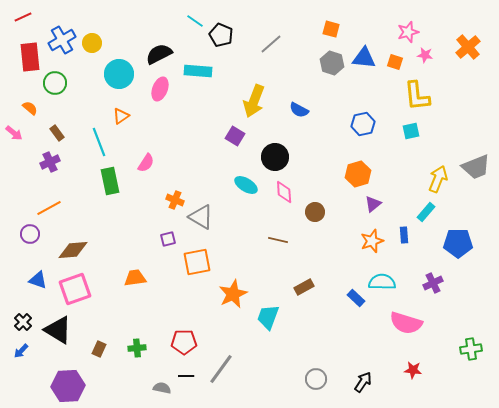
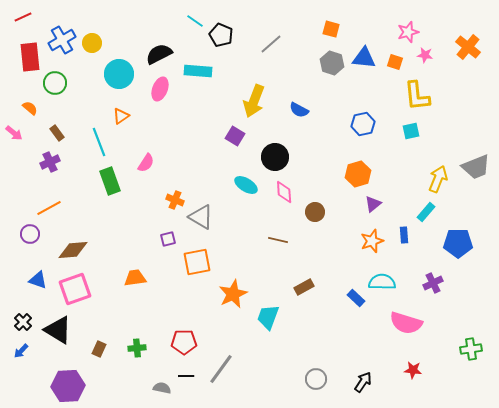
orange cross at (468, 47): rotated 10 degrees counterclockwise
green rectangle at (110, 181): rotated 8 degrees counterclockwise
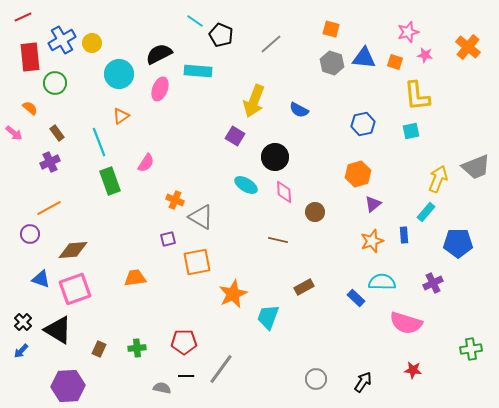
blue triangle at (38, 280): moved 3 px right, 1 px up
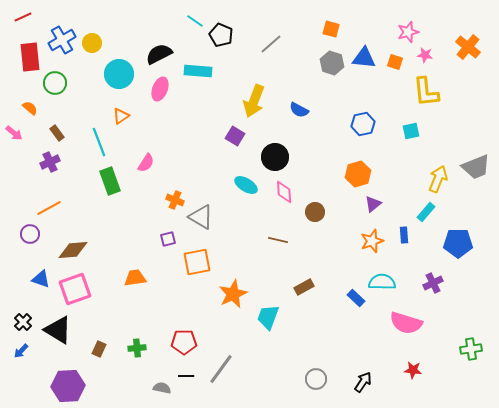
yellow L-shape at (417, 96): moved 9 px right, 4 px up
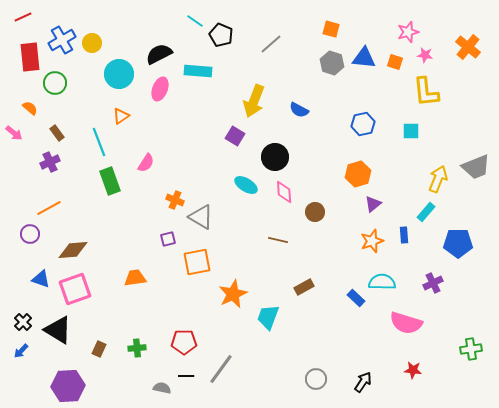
cyan square at (411, 131): rotated 12 degrees clockwise
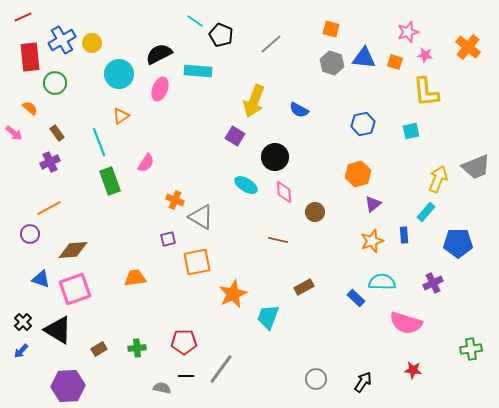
cyan square at (411, 131): rotated 12 degrees counterclockwise
brown rectangle at (99, 349): rotated 35 degrees clockwise
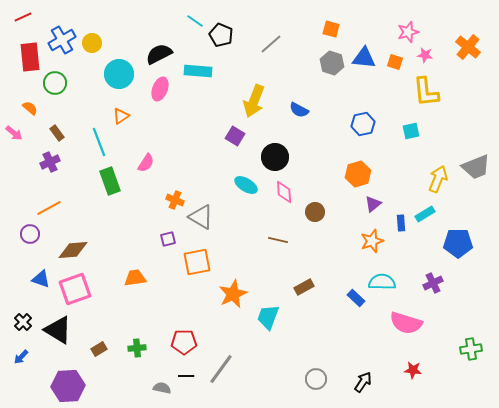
cyan rectangle at (426, 212): moved 1 px left, 2 px down; rotated 18 degrees clockwise
blue rectangle at (404, 235): moved 3 px left, 12 px up
blue arrow at (21, 351): moved 6 px down
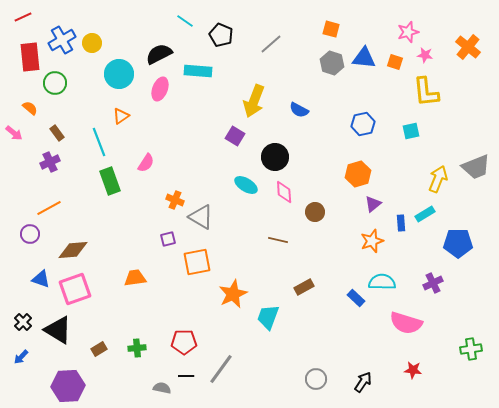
cyan line at (195, 21): moved 10 px left
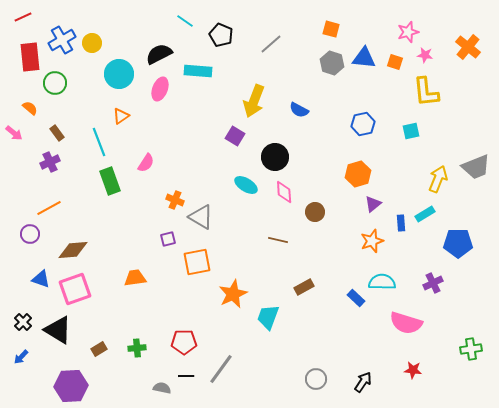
purple hexagon at (68, 386): moved 3 px right
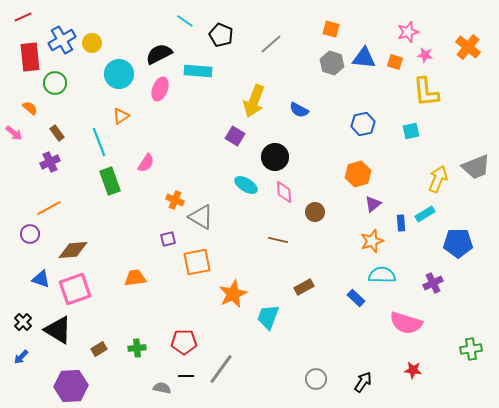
cyan semicircle at (382, 282): moved 7 px up
